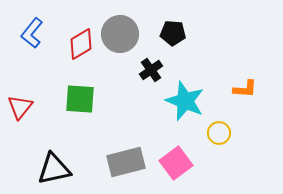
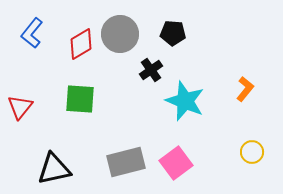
orange L-shape: rotated 55 degrees counterclockwise
yellow circle: moved 33 px right, 19 px down
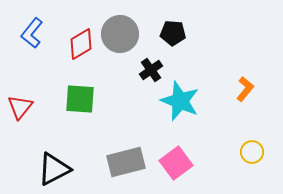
cyan star: moved 5 px left
black triangle: rotated 15 degrees counterclockwise
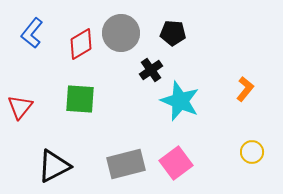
gray circle: moved 1 px right, 1 px up
gray rectangle: moved 2 px down
black triangle: moved 3 px up
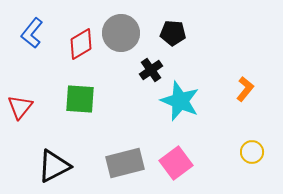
gray rectangle: moved 1 px left, 1 px up
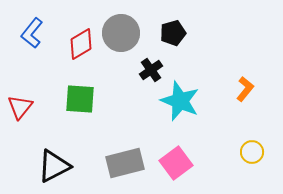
black pentagon: rotated 20 degrees counterclockwise
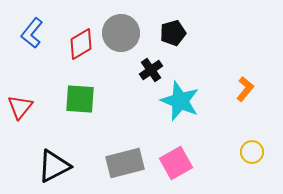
pink square: rotated 8 degrees clockwise
